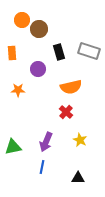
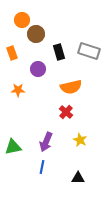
brown circle: moved 3 px left, 5 px down
orange rectangle: rotated 16 degrees counterclockwise
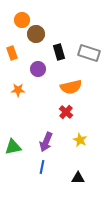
gray rectangle: moved 2 px down
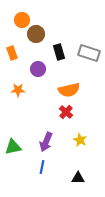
orange semicircle: moved 2 px left, 3 px down
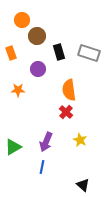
brown circle: moved 1 px right, 2 px down
orange rectangle: moved 1 px left
orange semicircle: rotated 95 degrees clockwise
green triangle: rotated 18 degrees counterclockwise
black triangle: moved 5 px right, 7 px down; rotated 40 degrees clockwise
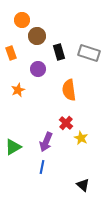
orange star: rotated 24 degrees counterclockwise
red cross: moved 11 px down
yellow star: moved 1 px right, 2 px up
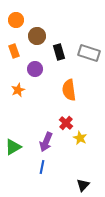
orange circle: moved 6 px left
orange rectangle: moved 3 px right, 2 px up
purple circle: moved 3 px left
yellow star: moved 1 px left
black triangle: rotated 32 degrees clockwise
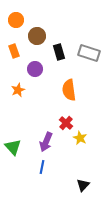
green triangle: rotated 42 degrees counterclockwise
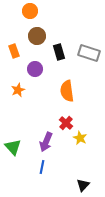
orange circle: moved 14 px right, 9 px up
orange semicircle: moved 2 px left, 1 px down
